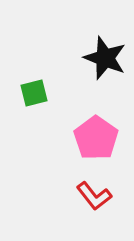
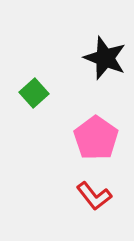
green square: rotated 28 degrees counterclockwise
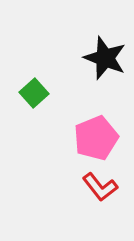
pink pentagon: rotated 15 degrees clockwise
red L-shape: moved 6 px right, 9 px up
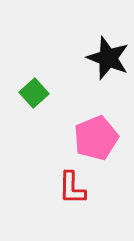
black star: moved 3 px right
red L-shape: moved 28 px left, 1 px down; rotated 39 degrees clockwise
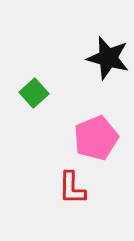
black star: rotated 6 degrees counterclockwise
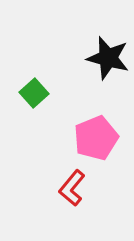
red L-shape: rotated 39 degrees clockwise
